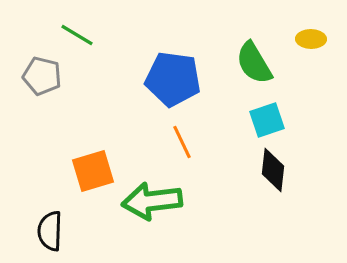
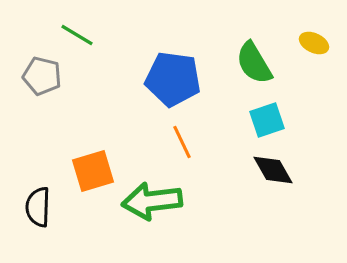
yellow ellipse: moved 3 px right, 4 px down; rotated 24 degrees clockwise
black diamond: rotated 36 degrees counterclockwise
black semicircle: moved 12 px left, 24 px up
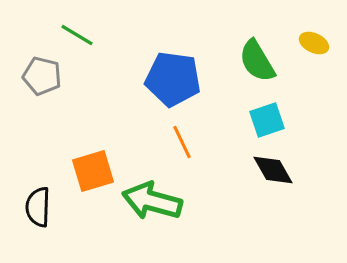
green semicircle: moved 3 px right, 2 px up
green arrow: rotated 22 degrees clockwise
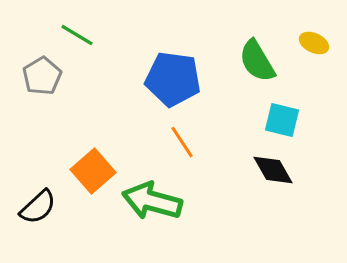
gray pentagon: rotated 27 degrees clockwise
cyan square: moved 15 px right; rotated 33 degrees clockwise
orange line: rotated 8 degrees counterclockwise
orange square: rotated 24 degrees counterclockwise
black semicircle: rotated 135 degrees counterclockwise
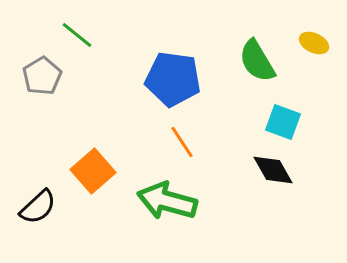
green line: rotated 8 degrees clockwise
cyan square: moved 1 px right, 2 px down; rotated 6 degrees clockwise
green arrow: moved 15 px right
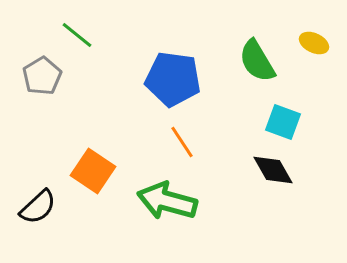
orange square: rotated 15 degrees counterclockwise
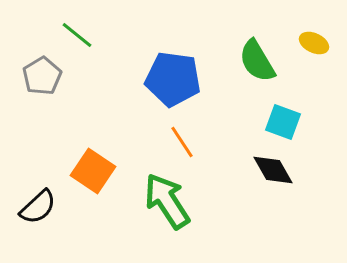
green arrow: rotated 42 degrees clockwise
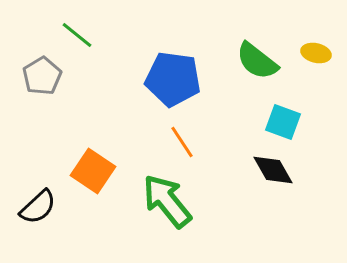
yellow ellipse: moved 2 px right, 10 px down; rotated 12 degrees counterclockwise
green semicircle: rotated 21 degrees counterclockwise
green arrow: rotated 6 degrees counterclockwise
